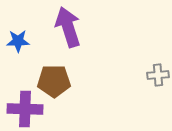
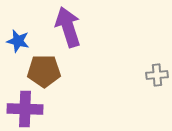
blue star: rotated 15 degrees clockwise
gray cross: moved 1 px left
brown pentagon: moved 10 px left, 10 px up
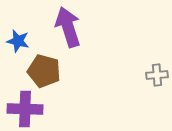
brown pentagon: rotated 16 degrees clockwise
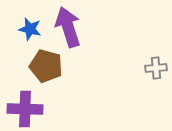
blue star: moved 12 px right, 12 px up
brown pentagon: moved 2 px right, 5 px up
gray cross: moved 1 px left, 7 px up
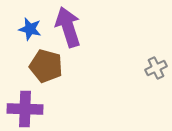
gray cross: rotated 20 degrees counterclockwise
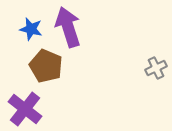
blue star: moved 1 px right
brown pentagon: rotated 8 degrees clockwise
purple cross: rotated 36 degrees clockwise
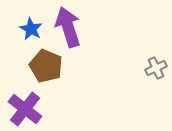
blue star: rotated 15 degrees clockwise
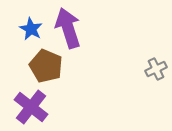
purple arrow: moved 1 px down
gray cross: moved 1 px down
purple cross: moved 6 px right, 2 px up
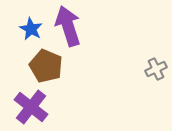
purple arrow: moved 2 px up
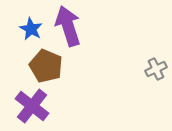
purple cross: moved 1 px right, 1 px up
